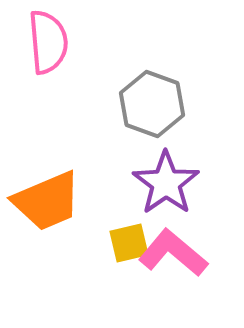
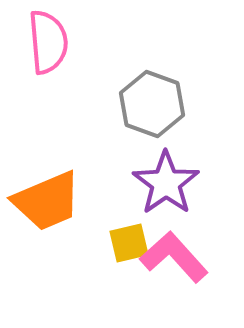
pink L-shape: moved 1 px right, 4 px down; rotated 8 degrees clockwise
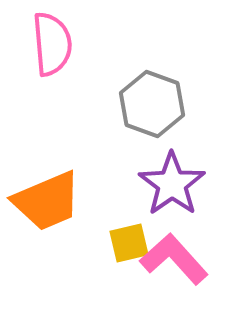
pink semicircle: moved 4 px right, 2 px down
purple star: moved 6 px right, 1 px down
pink L-shape: moved 2 px down
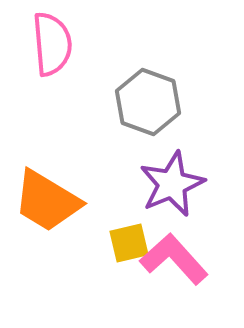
gray hexagon: moved 4 px left, 2 px up
purple star: rotated 12 degrees clockwise
orange trapezoid: rotated 54 degrees clockwise
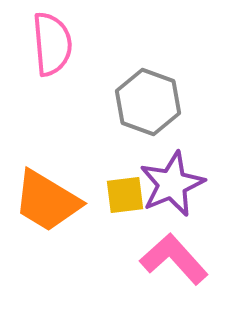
yellow square: moved 4 px left, 48 px up; rotated 6 degrees clockwise
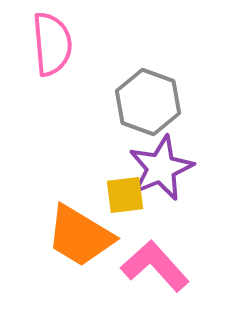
purple star: moved 11 px left, 16 px up
orange trapezoid: moved 33 px right, 35 px down
pink L-shape: moved 19 px left, 7 px down
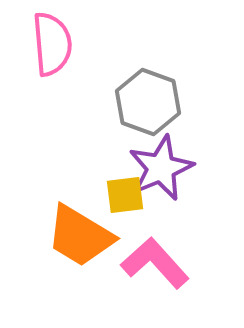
pink L-shape: moved 3 px up
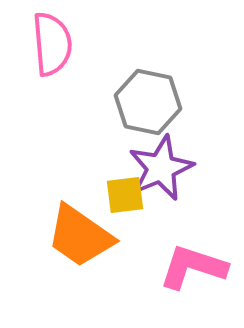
gray hexagon: rotated 8 degrees counterclockwise
orange trapezoid: rotated 4 degrees clockwise
pink L-shape: moved 38 px right, 4 px down; rotated 30 degrees counterclockwise
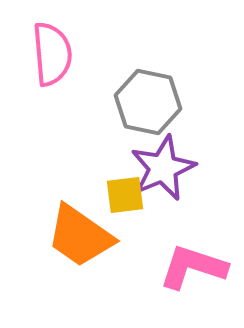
pink semicircle: moved 10 px down
purple star: moved 2 px right
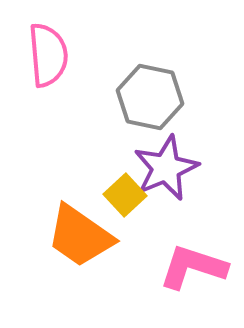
pink semicircle: moved 4 px left, 1 px down
gray hexagon: moved 2 px right, 5 px up
purple star: moved 3 px right
yellow square: rotated 36 degrees counterclockwise
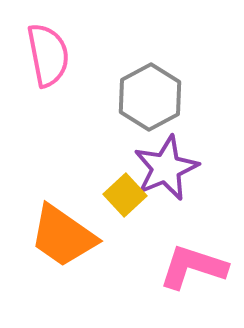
pink semicircle: rotated 6 degrees counterclockwise
gray hexagon: rotated 20 degrees clockwise
orange trapezoid: moved 17 px left
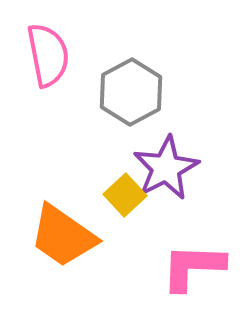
gray hexagon: moved 19 px left, 5 px up
purple star: rotated 4 degrees counterclockwise
pink L-shape: rotated 16 degrees counterclockwise
